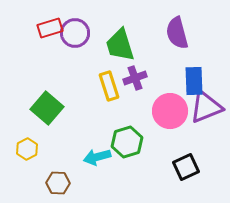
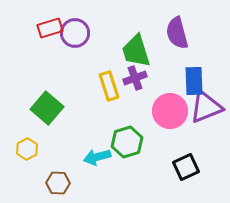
green trapezoid: moved 16 px right, 6 px down
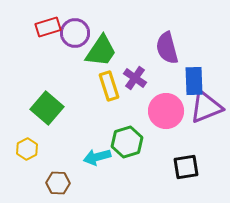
red rectangle: moved 2 px left, 1 px up
purple semicircle: moved 10 px left, 15 px down
green trapezoid: moved 35 px left; rotated 129 degrees counterclockwise
purple cross: rotated 35 degrees counterclockwise
pink circle: moved 4 px left
black square: rotated 16 degrees clockwise
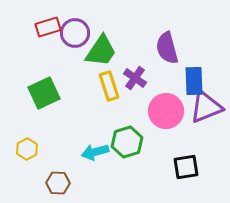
green square: moved 3 px left, 15 px up; rotated 24 degrees clockwise
cyan arrow: moved 2 px left, 5 px up
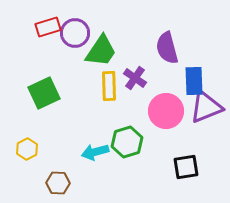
yellow rectangle: rotated 16 degrees clockwise
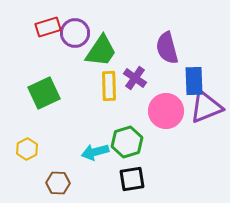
black square: moved 54 px left, 12 px down
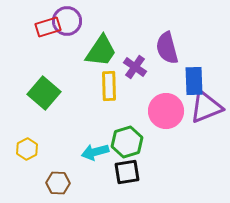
purple circle: moved 8 px left, 12 px up
purple cross: moved 11 px up
green square: rotated 24 degrees counterclockwise
black square: moved 5 px left, 7 px up
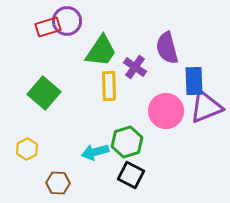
black square: moved 4 px right, 3 px down; rotated 36 degrees clockwise
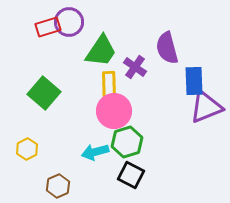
purple circle: moved 2 px right, 1 px down
pink circle: moved 52 px left
brown hexagon: moved 3 px down; rotated 25 degrees counterclockwise
